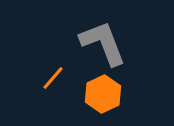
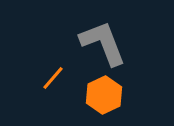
orange hexagon: moved 1 px right, 1 px down
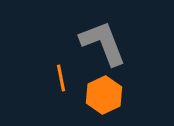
orange line: moved 8 px right; rotated 52 degrees counterclockwise
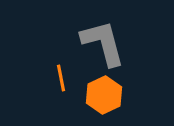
gray L-shape: rotated 6 degrees clockwise
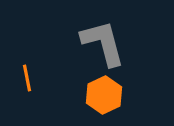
orange line: moved 34 px left
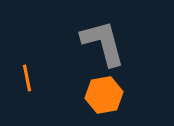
orange hexagon: rotated 15 degrees clockwise
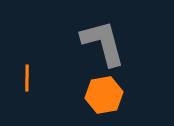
orange line: rotated 12 degrees clockwise
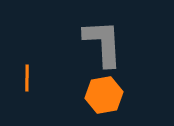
gray L-shape: rotated 12 degrees clockwise
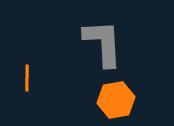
orange hexagon: moved 12 px right, 5 px down
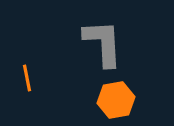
orange line: rotated 12 degrees counterclockwise
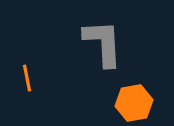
orange hexagon: moved 18 px right, 3 px down
